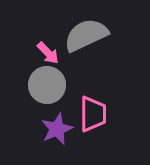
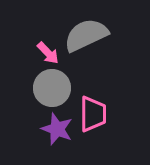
gray circle: moved 5 px right, 3 px down
purple star: rotated 28 degrees counterclockwise
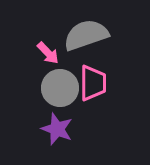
gray semicircle: rotated 6 degrees clockwise
gray circle: moved 8 px right
pink trapezoid: moved 31 px up
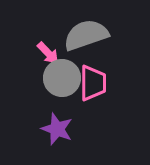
gray circle: moved 2 px right, 10 px up
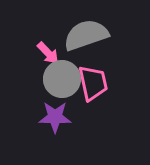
gray circle: moved 1 px down
pink trapezoid: rotated 12 degrees counterclockwise
purple star: moved 2 px left, 12 px up; rotated 20 degrees counterclockwise
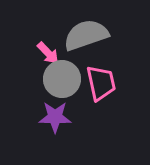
pink trapezoid: moved 8 px right
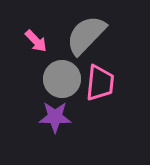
gray semicircle: rotated 27 degrees counterclockwise
pink arrow: moved 12 px left, 12 px up
pink trapezoid: moved 1 px left; rotated 18 degrees clockwise
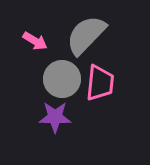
pink arrow: moved 1 px left; rotated 15 degrees counterclockwise
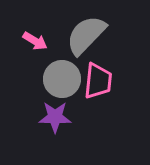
pink trapezoid: moved 2 px left, 2 px up
